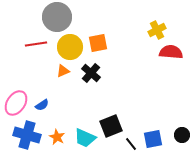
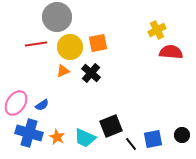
blue cross: moved 2 px right, 2 px up
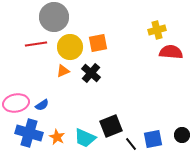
gray circle: moved 3 px left
yellow cross: rotated 12 degrees clockwise
pink ellipse: rotated 45 degrees clockwise
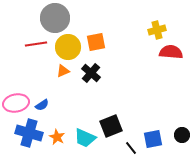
gray circle: moved 1 px right, 1 px down
orange square: moved 2 px left, 1 px up
yellow circle: moved 2 px left
black line: moved 4 px down
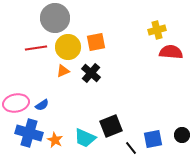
red line: moved 4 px down
orange star: moved 2 px left, 3 px down
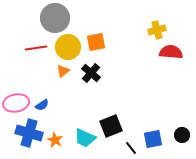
orange triangle: rotated 16 degrees counterclockwise
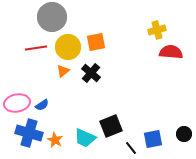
gray circle: moved 3 px left, 1 px up
pink ellipse: moved 1 px right
black circle: moved 2 px right, 1 px up
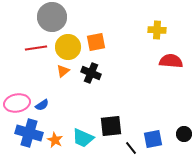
yellow cross: rotated 18 degrees clockwise
red semicircle: moved 9 px down
black cross: rotated 18 degrees counterclockwise
black square: rotated 15 degrees clockwise
cyan trapezoid: moved 2 px left
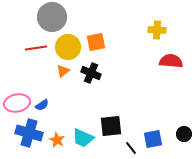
orange star: moved 2 px right
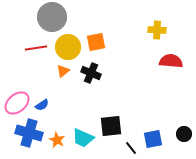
pink ellipse: rotated 30 degrees counterclockwise
